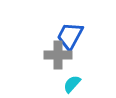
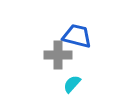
blue trapezoid: moved 7 px right; rotated 76 degrees clockwise
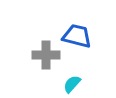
gray cross: moved 12 px left
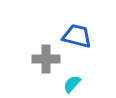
gray cross: moved 4 px down
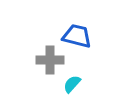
gray cross: moved 4 px right, 1 px down
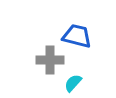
cyan semicircle: moved 1 px right, 1 px up
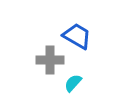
blue trapezoid: rotated 16 degrees clockwise
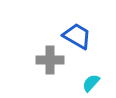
cyan semicircle: moved 18 px right
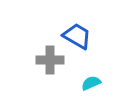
cyan semicircle: rotated 24 degrees clockwise
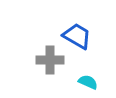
cyan semicircle: moved 3 px left, 1 px up; rotated 48 degrees clockwise
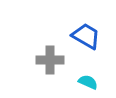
blue trapezoid: moved 9 px right
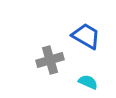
gray cross: rotated 16 degrees counterclockwise
